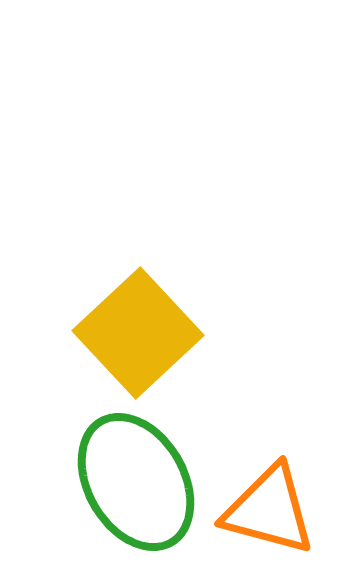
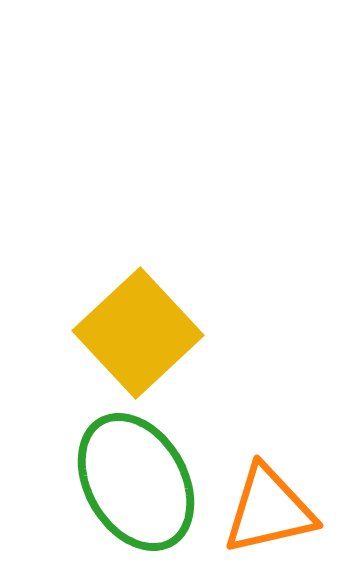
orange triangle: rotated 28 degrees counterclockwise
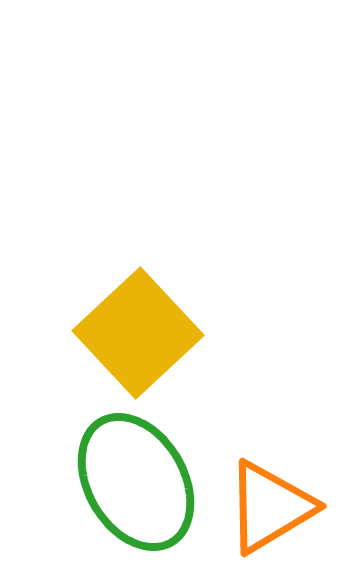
orange triangle: moved 1 px right, 3 px up; rotated 18 degrees counterclockwise
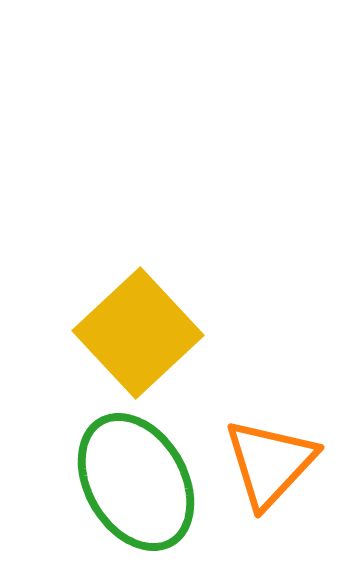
orange triangle: moved 44 px up; rotated 16 degrees counterclockwise
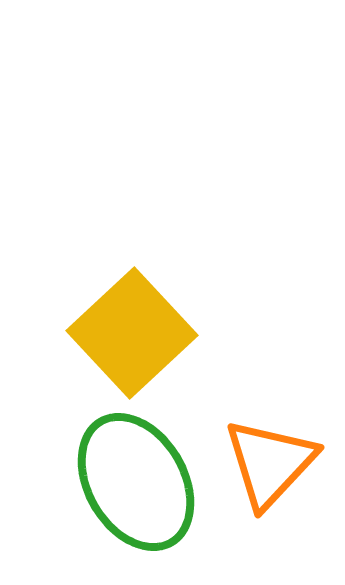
yellow square: moved 6 px left
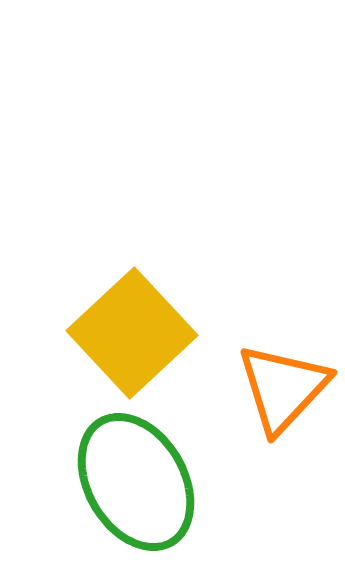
orange triangle: moved 13 px right, 75 px up
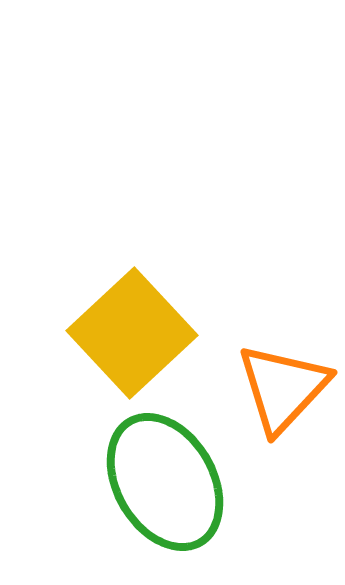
green ellipse: moved 29 px right
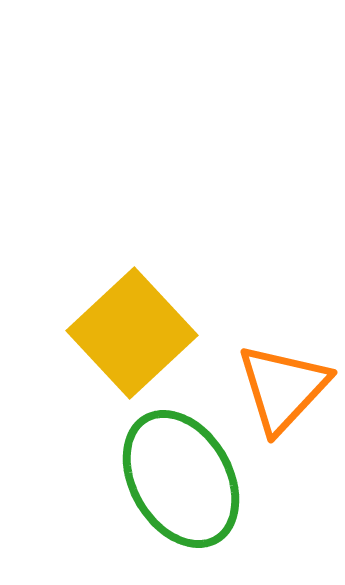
green ellipse: moved 16 px right, 3 px up
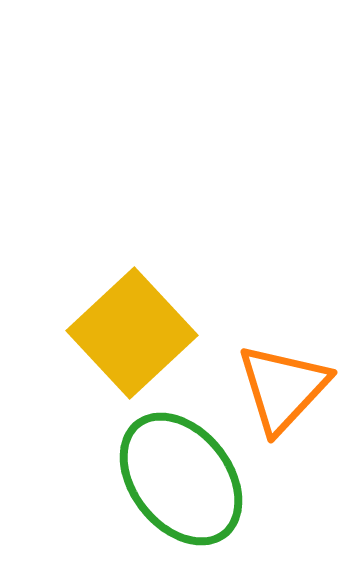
green ellipse: rotated 8 degrees counterclockwise
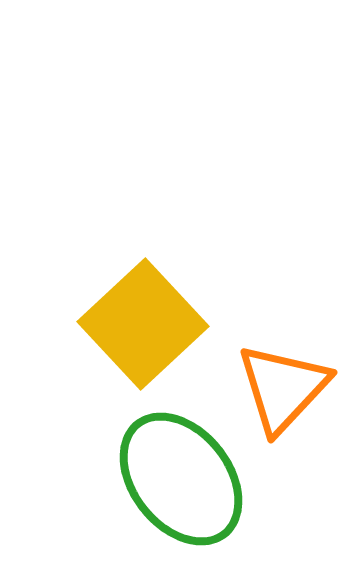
yellow square: moved 11 px right, 9 px up
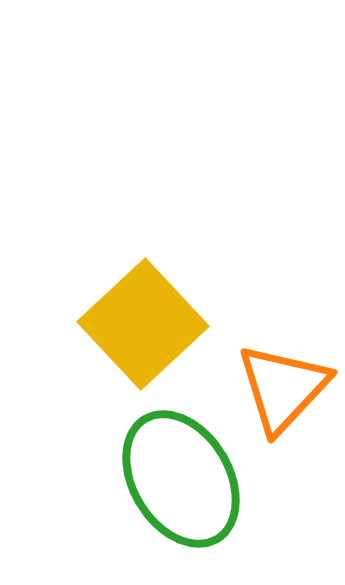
green ellipse: rotated 7 degrees clockwise
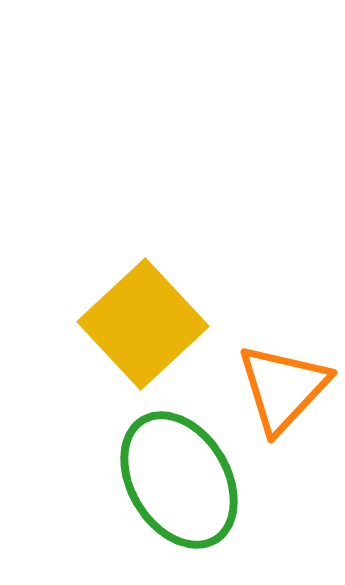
green ellipse: moved 2 px left, 1 px down
